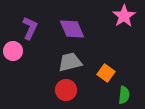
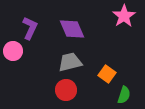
orange square: moved 1 px right, 1 px down
green semicircle: rotated 12 degrees clockwise
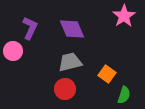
red circle: moved 1 px left, 1 px up
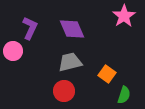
red circle: moved 1 px left, 2 px down
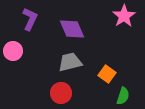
purple L-shape: moved 9 px up
red circle: moved 3 px left, 2 px down
green semicircle: moved 1 px left, 1 px down
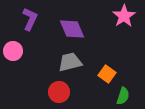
red circle: moved 2 px left, 1 px up
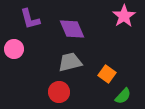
purple L-shape: rotated 140 degrees clockwise
pink circle: moved 1 px right, 2 px up
green semicircle: rotated 24 degrees clockwise
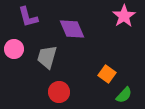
purple L-shape: moved 2 px left, 2 px up
gray trapezoid: moved 23 px left, 5 px up; rotated 60 degrees counterclockwise
green semicircle: moved 1 px right, 1 px up
